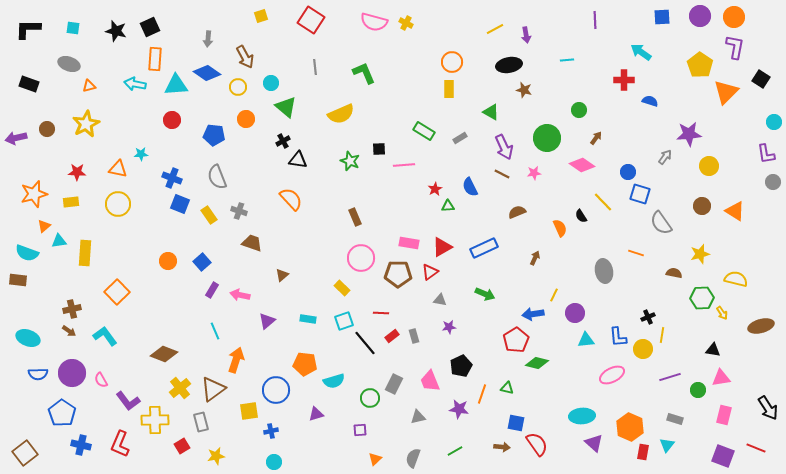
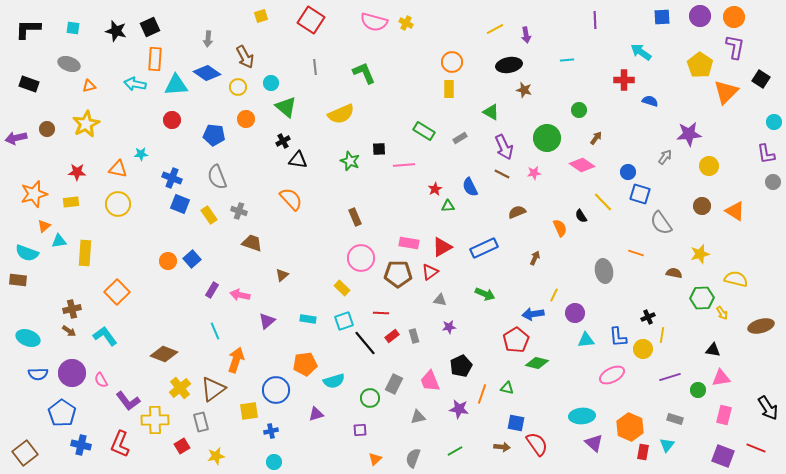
blue square at (202, 262): moved 10 px left, 3 px up
orange pentagon at (305, 364): rotated 15 degrees counterclockwise
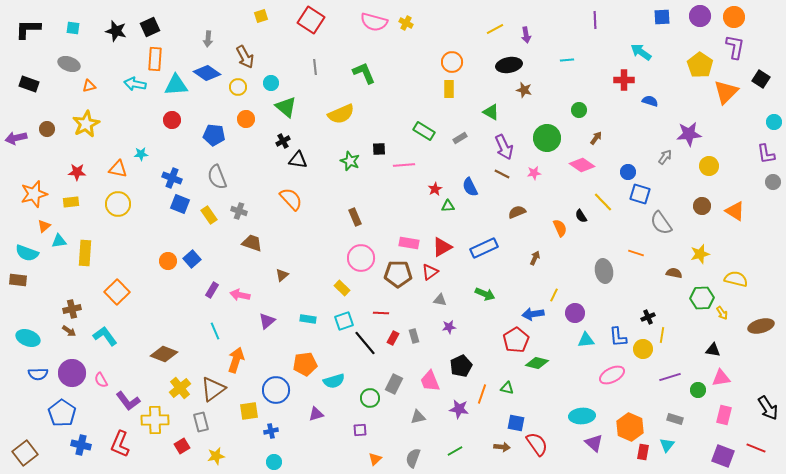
red rectangle at (392, 336): moved 1 px right, 2 px down; rotated 24 degrees counterclockwise
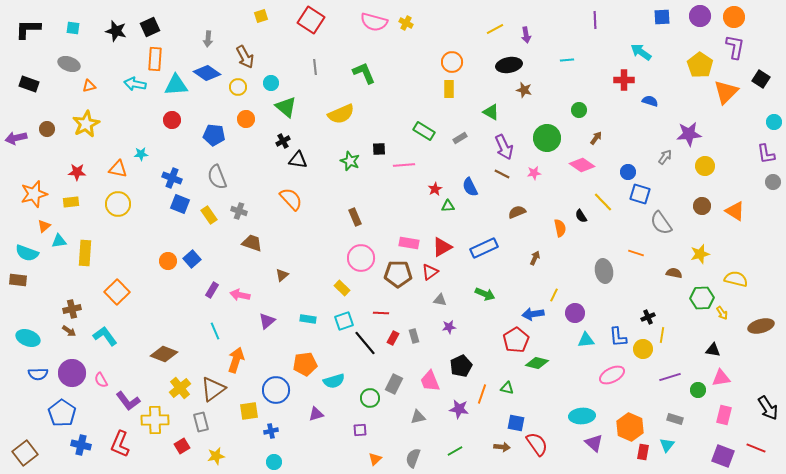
yellow circle at (709, 166): moved 4 px left
orange semicircle at (560, 228): rotated 12 degrees clockwise
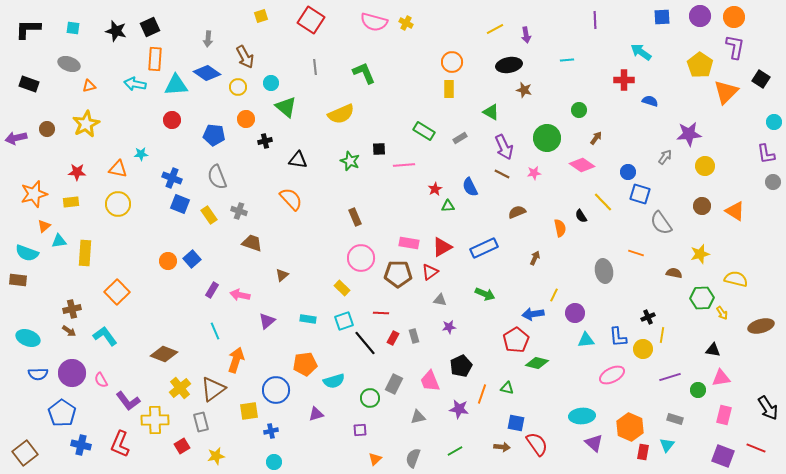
black cross at (283, 141): moved 18 px left; rotated 16 degrees clockwise
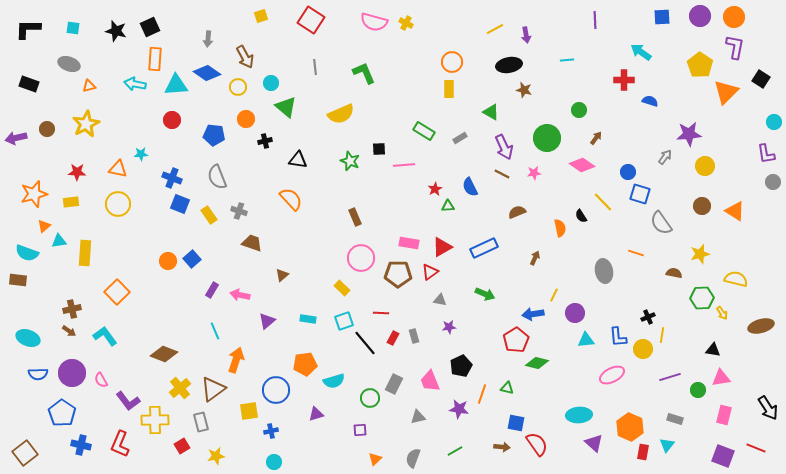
cyan ellipse at (582, 416): moved 3 px left, 1 px up
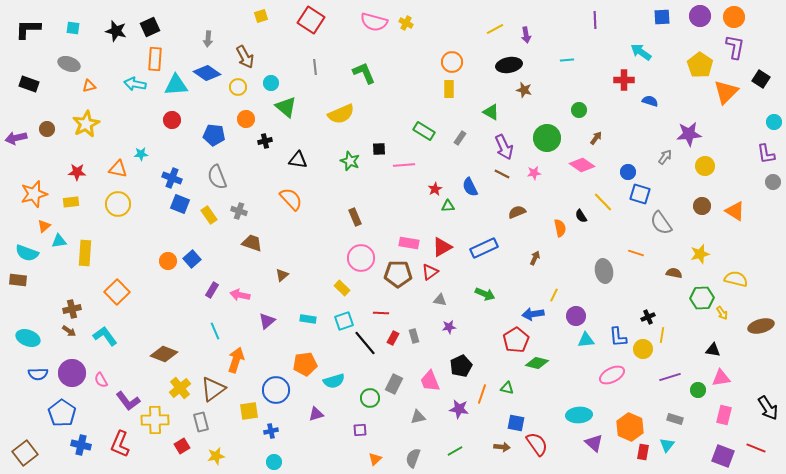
gray rectangle at (460, 138): rotated 24 degrees counterclockwise
purple circle at (575, 313): moved 1 px right, 3 px down
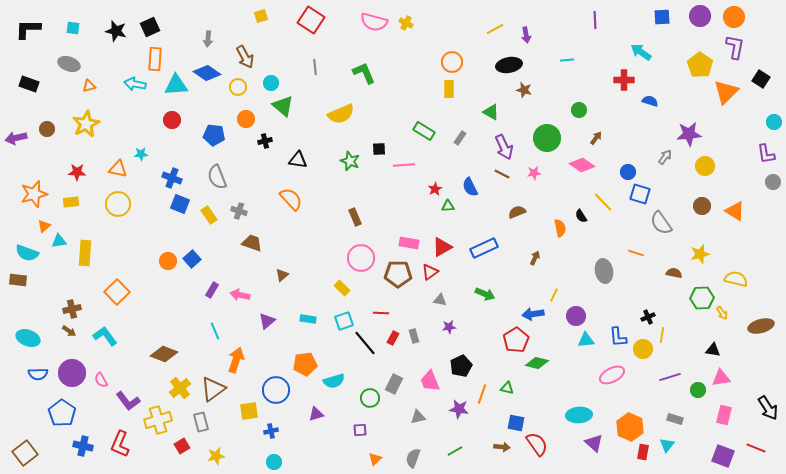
green triangle at (286, 107): moved 3 px left, 1 px up
yellow cross at (155, 420): moved 3 px right; rotated 16 degrees counterclockwise
blue cross at (81, 445): moved 2 px right, 1 px down
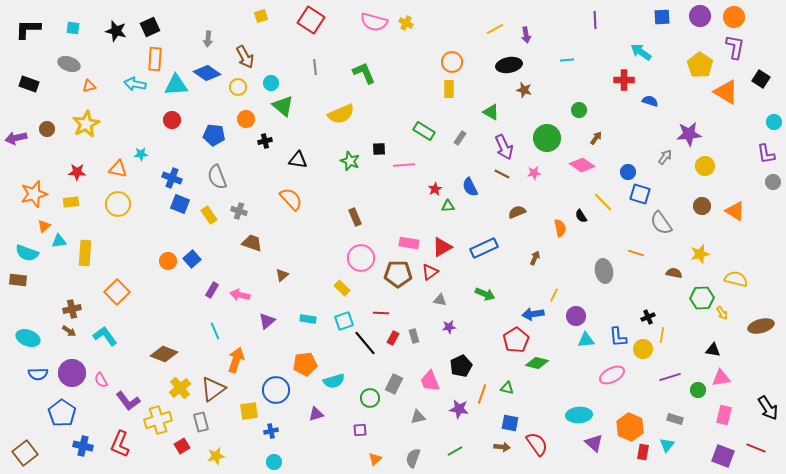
orange triangle at (726, 92): rotated 44 degrees counterclockwise
blue square at (516, 423): moved 6 px left
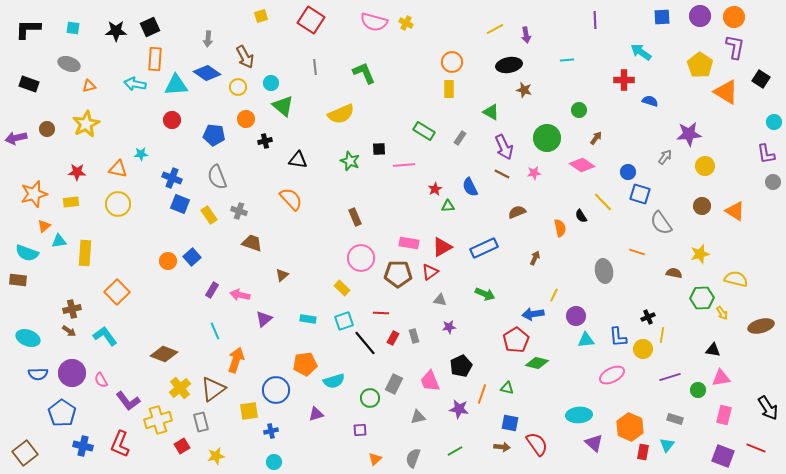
black star at (116, 31): rotated 15 degrees counterclockwise
orange line at (636, 253): moved 1 px right, 1 px up
blue square at (192, 259): moved 2 px up
purple triangle at (267, 321): moved 3 px left, 2 px up
